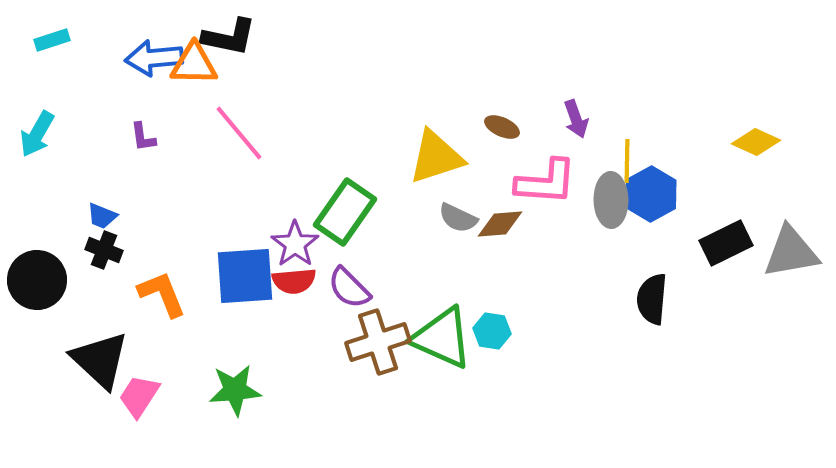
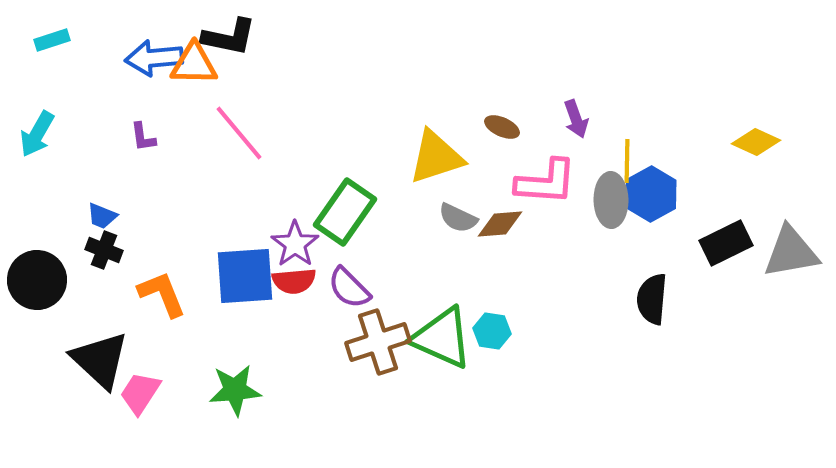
pink trapezoid: moved 1 px right, 3 px up
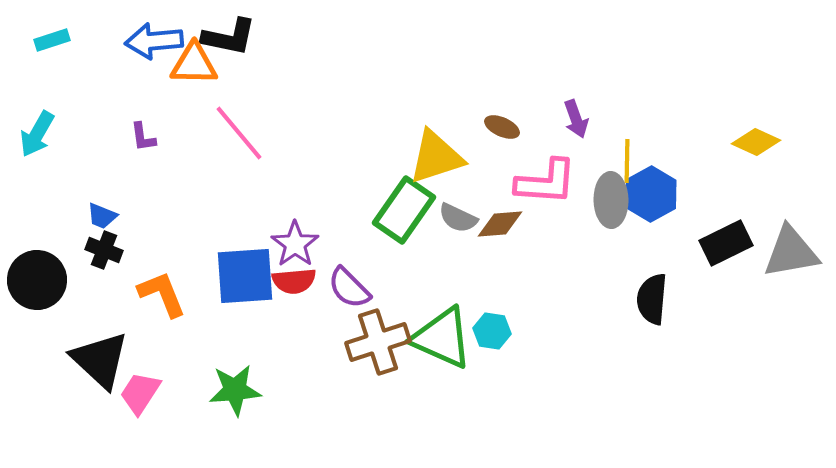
blue arrow: moved 17 px up
green rectangle: moved 59 px right, 2 px up
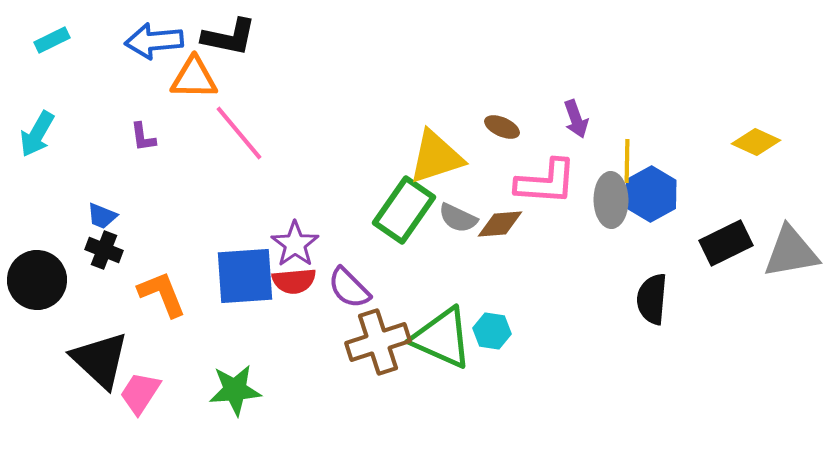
cyan rectangle: rotated 8 degrees counterclockwise
orange triangle: moved 14 px down
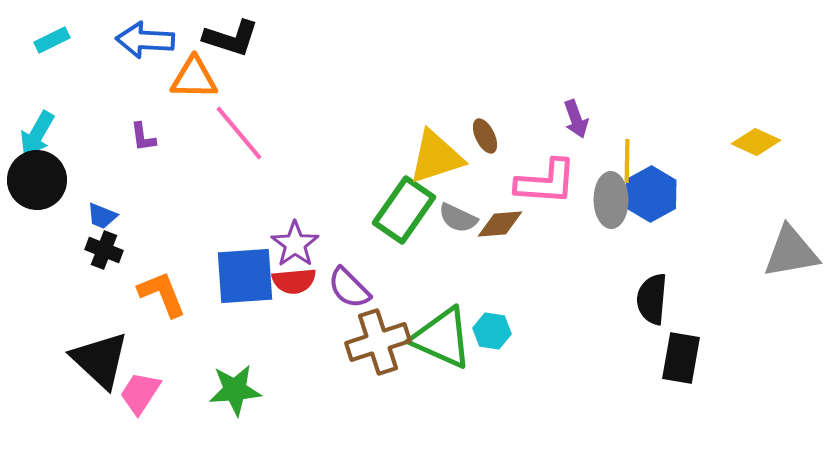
black L-shape: moved 2 px right, 1 px down; rotated 6 degrees clockwise
blue arrow: moved 9 px left, 1 px up; rotated 8 degrees clockwise
brown ellipse: moved 17 px left, 9 px down; rotated 40 degrees clockwise
black rectangle: moved 45 px left, 115 px down; rotated 54 degrees counterclockwise
black circle: moved 100 px up
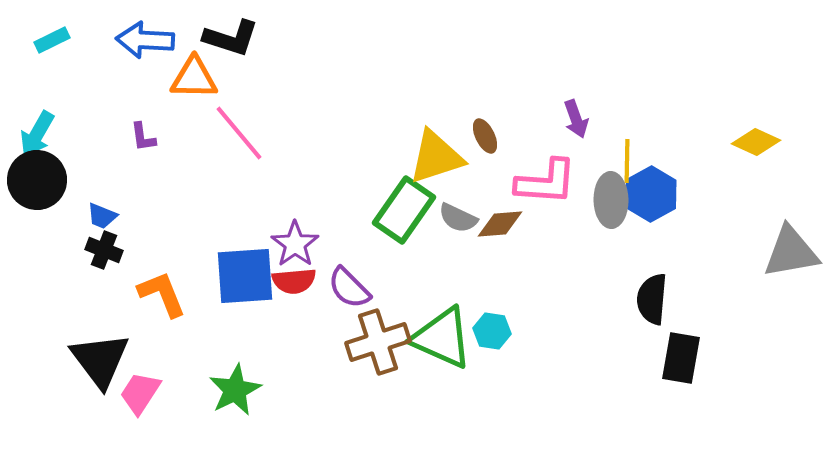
black triangle: rotated 10 degrees clockwise
green star: rotated 22 degrees counterclockwise
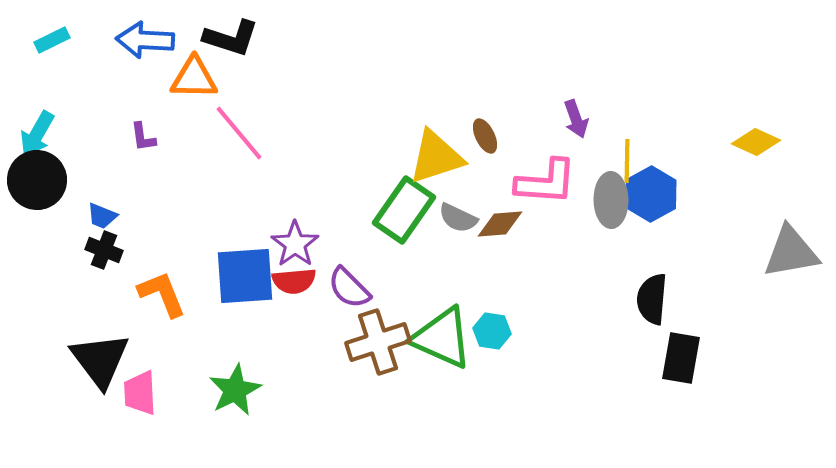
pink trapezoid: rotated 36 degrees counterclockwise
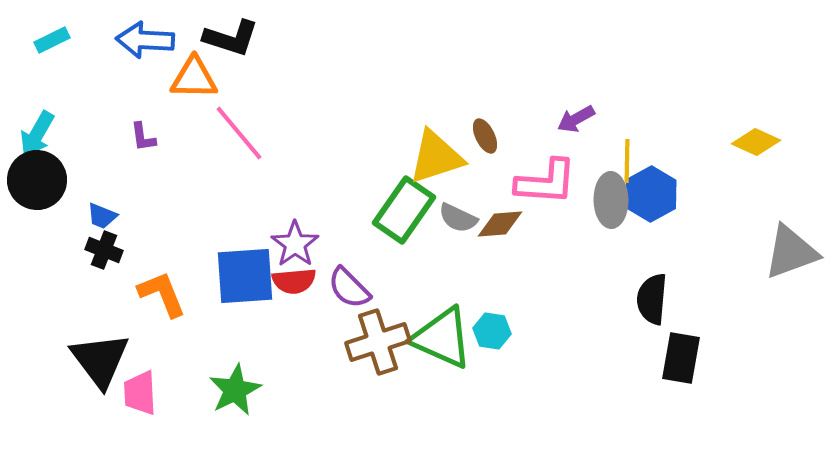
purple arrow: rotated 81 degrees clockwise
gray triangle: rotated 10 degrees counterclockwise
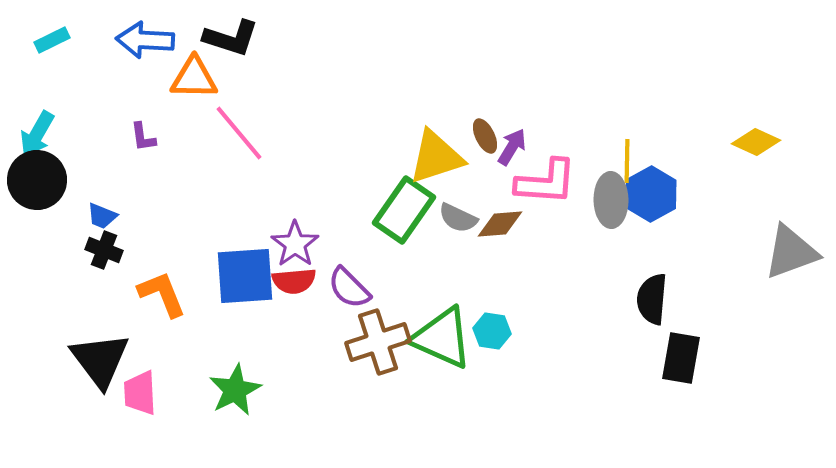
purple arrow: moved 64 px left, 28 px down; rotated 150 degrees clockwise
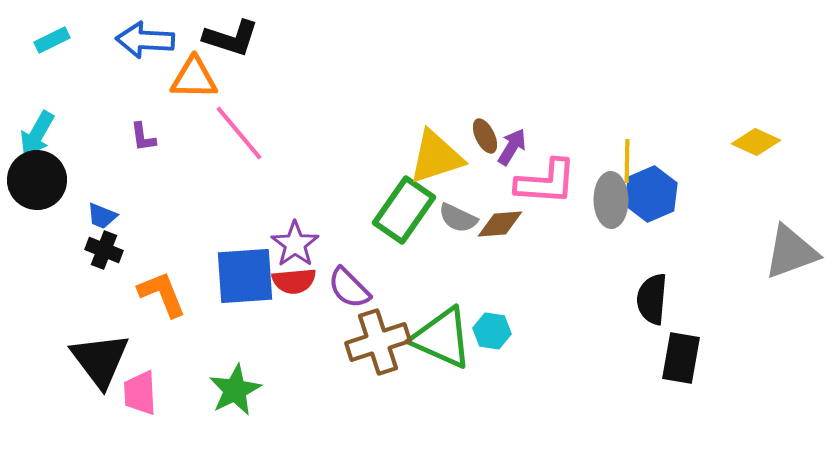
blue hexagon: rotated 6 degrees clockwise
